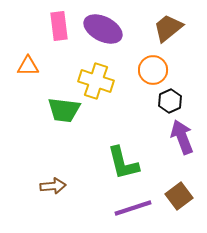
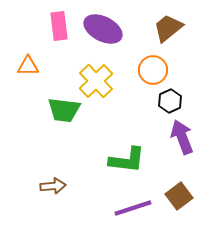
yellow cross: rotated 28 degrees clockwise
green L-shape: moved 4 px right, 3 px up; rotated 69 degrees counterclockwise
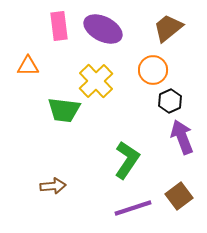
green L-shape: rotated 63 degrees counterclockwise
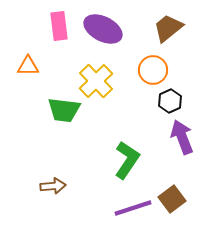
brown square: moved 7 px left, 3 px down
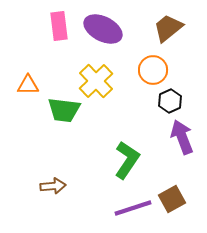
orange triangle: moved 19 px down
brown square: rotated 8 degrees clockwise
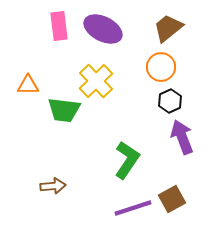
orange circle: moved 8 px right, 3 px up
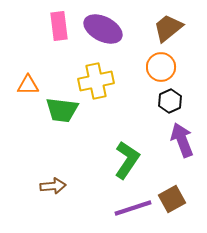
yellow cross: rotated 32 degrees clockwise
green trapezoid: moved 2 px left
purple arrow: moved 3 px down
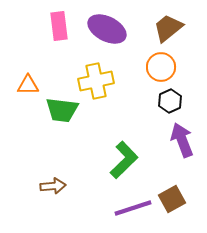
purple ellipse: moved 4 px right
green L-shape: moved 3 px left; rotated 12 degrees clockwise
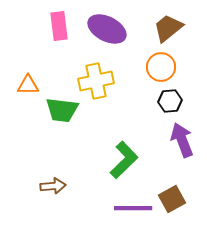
black hexagon: rotated 20 degrees clockwise
purple line: rotated 18 degrees clockwise
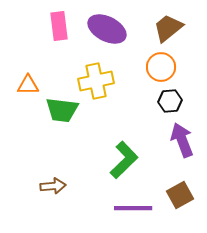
brown square: moved 8 px right, 4 px up
